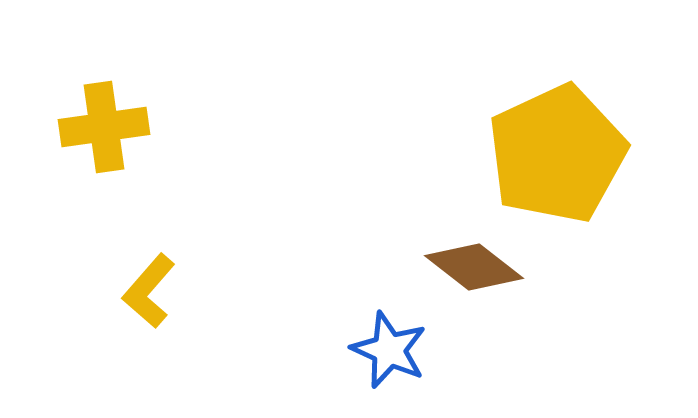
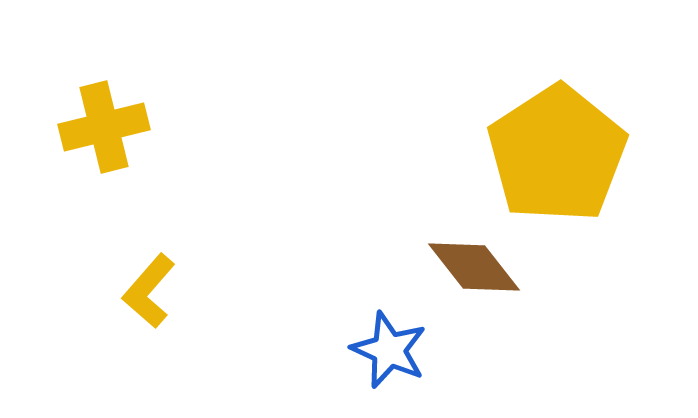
yellow cross: rotated 6 degrees counterclockwise
yellow pentagon: rotated 8 degrees counterclockwise
brown diamond: rotated 14 degrees clockwise
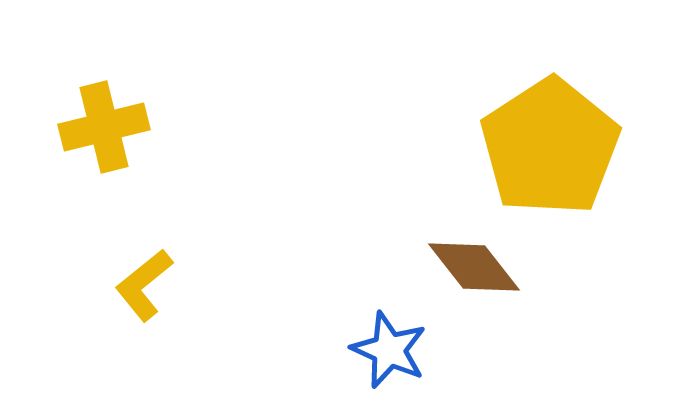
yellow pentagon: moved 7 px left, 7 px up
yellow L-shape: moved 5 px left, 6 px up; rotated 10 degrees clockwise
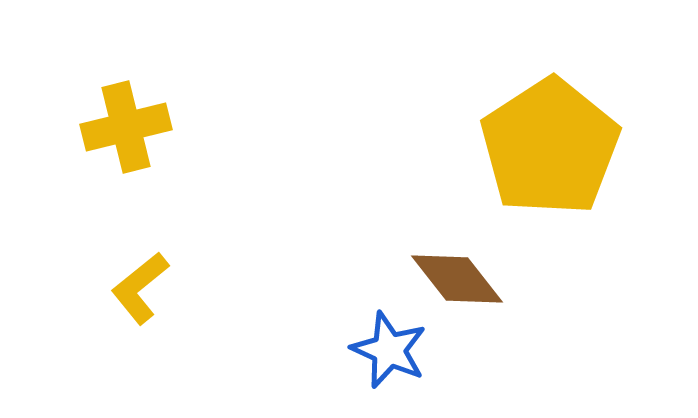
yellow cross: moved 22 px right
brown diamond: moved 17 px left, 12 px down
yellow L-shape: moved 4 px left, 3 px down
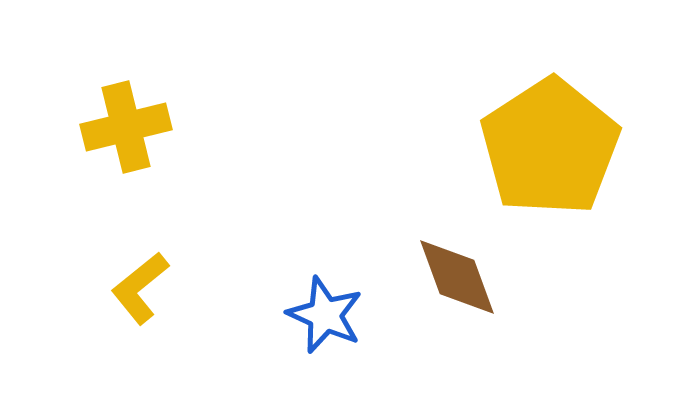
brown diamond: moved 2 px up; rotated 18 degrees clockwise
blue star: moved 64 px left, 35 px up
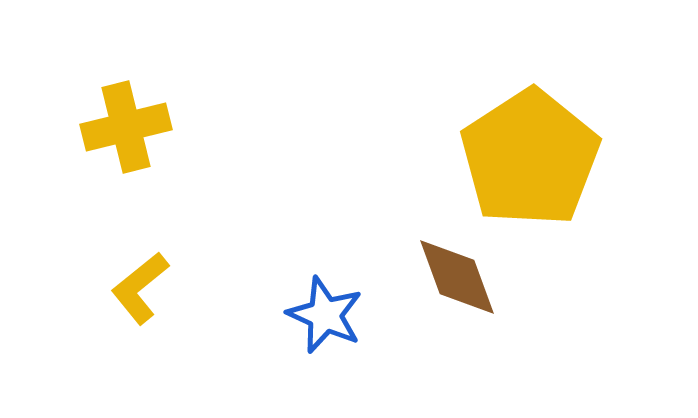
yellow pentagon: moved 20 px left, 11 px down
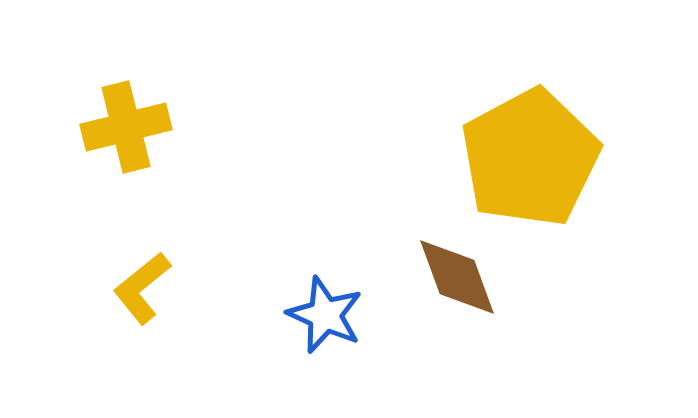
yellow pentagon: rotated 5 degrees clockwise
yellow L-shape: moved 2 px right
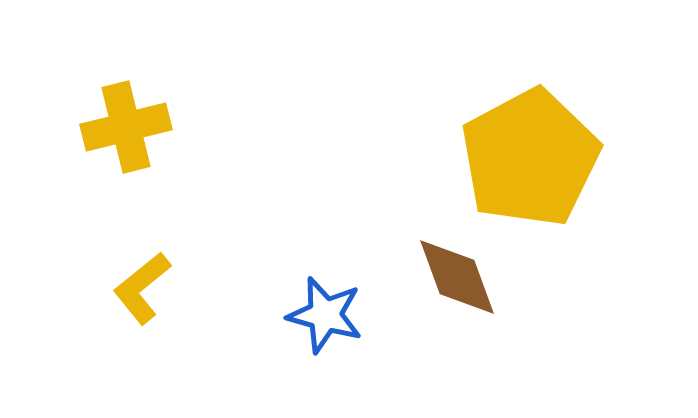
blue star: rotated 8 degrees counterclockwise
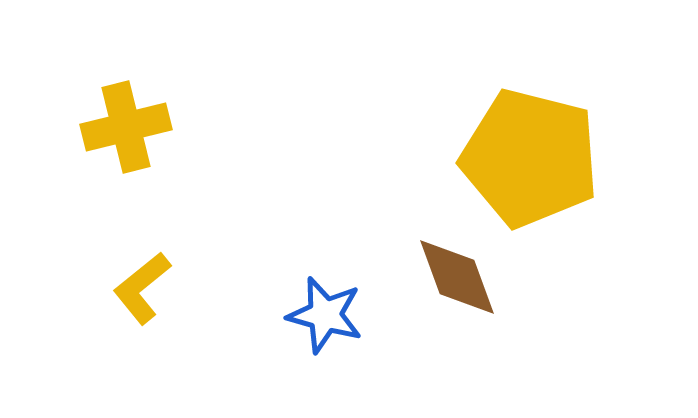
yellow pentagon: rotated 30 degrees counterclockwise
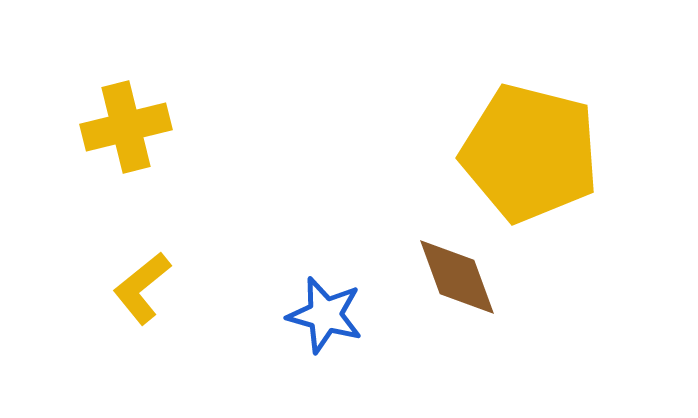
yellow pentagon: moved 5 px up
